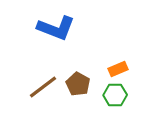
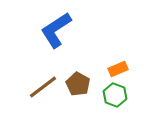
blue L-shape: moved 2 px down; rotated 126 degrees clockwise
green hexagon: rotated 20 degrees clockwise
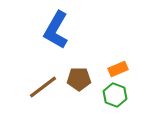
blue L-shape: rotated 27 degrees counterclockwise
brown pentagon: moved 1 px right, 5 px up; rotated 30 degrees counterclockwise
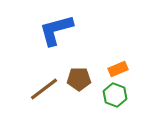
blue L-shape: rotated 45 degrees clockwise
brown line: moved 1 px right, 2 px down
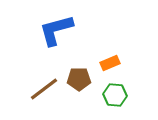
orange rectangle: moved 8 px left, 6 px up
green hexagon: rotated 15 degrees counterclockwise
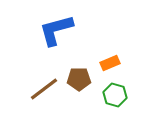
green hexagon: rotated 10 degrees clockwise
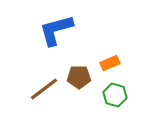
brown pentagon: moved 2 px up
